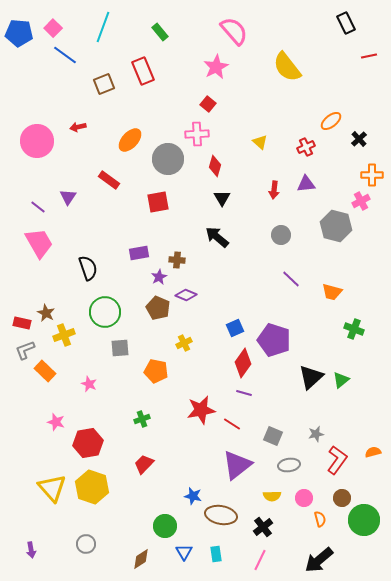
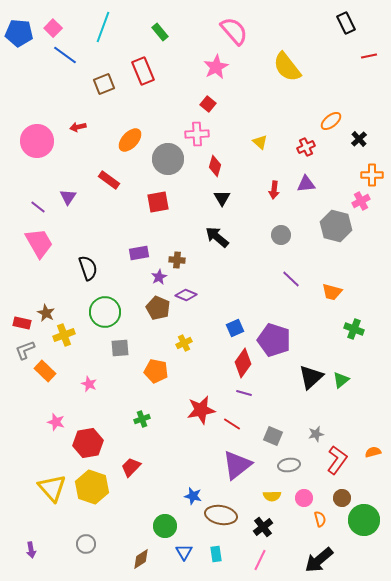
red trapezoid at (144, 464): moved 13 px left, 3 px down
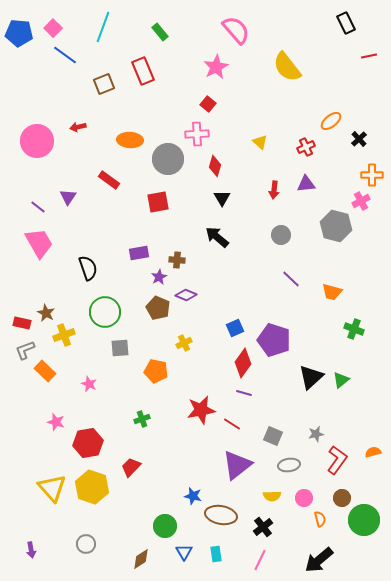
pink semicircle at (234, 31): moved 2 px right, 1 px up
orange ellipse at (130, 140): rotated 50 degrees clockwise
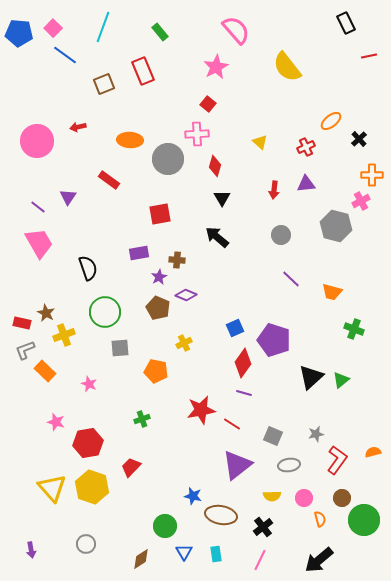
red square at (158, 202): moved 2 px right, 12 px down
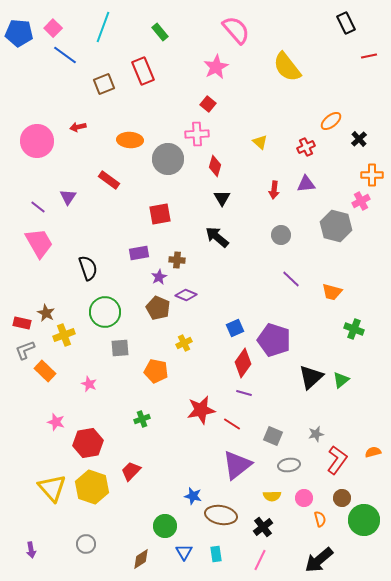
red trapezoid at (131, 467): moved 4 px down
